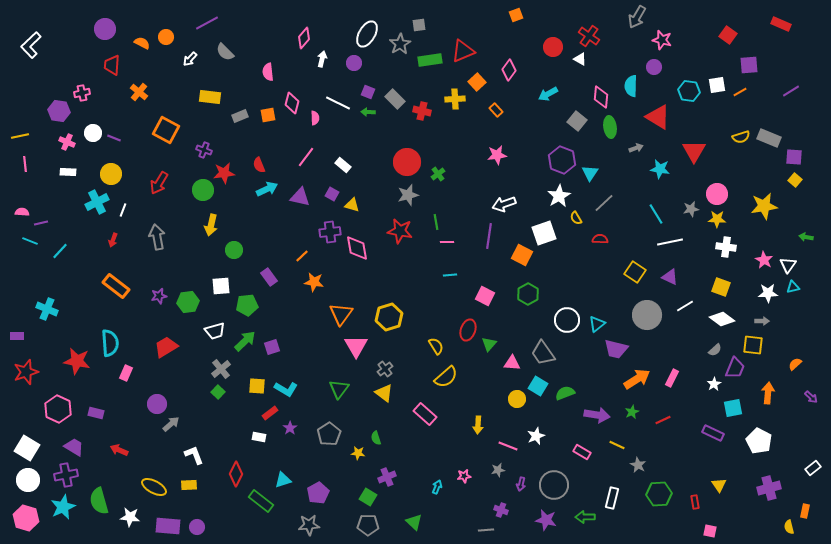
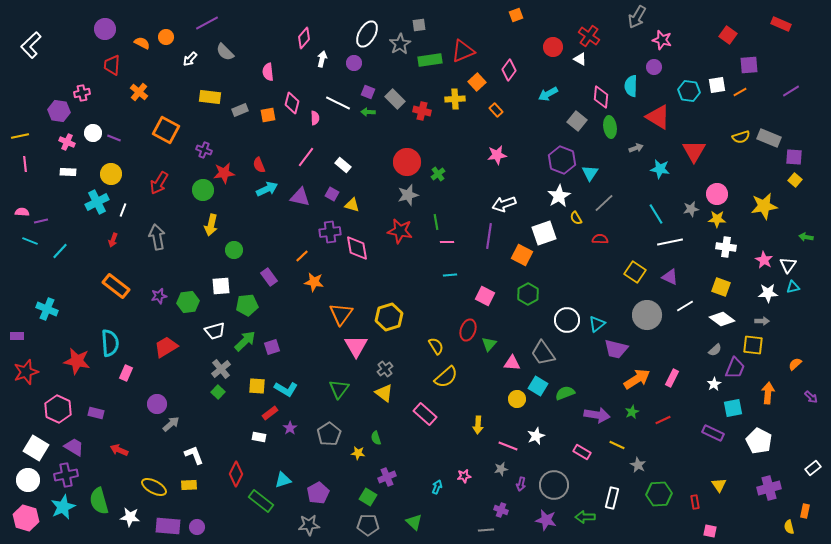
gray rectangle at (240, 116): moved 6 px up
purple line at (41, 223): moved 2 px up
white square at (27, 448): moved 9 px right
gray star at (498, 470): moved 3 px right, 1 px up
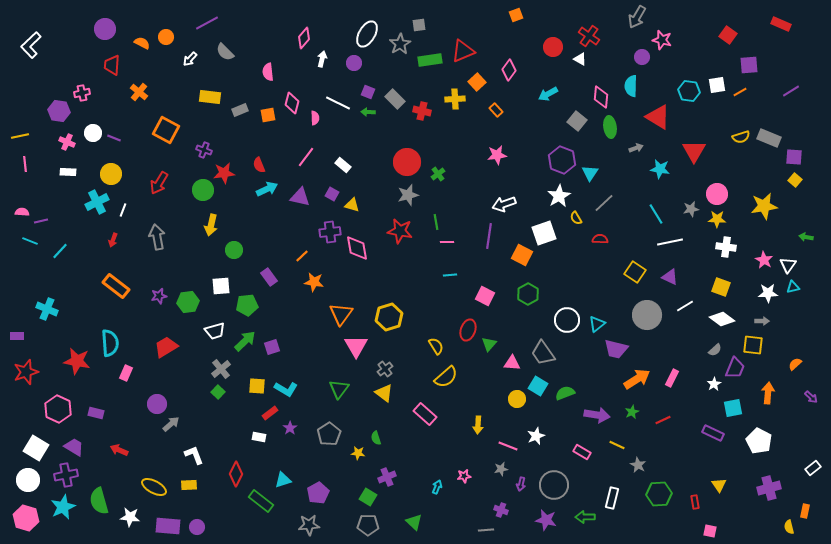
purple circle at (654, 67): moved 12 px left, 10 px up
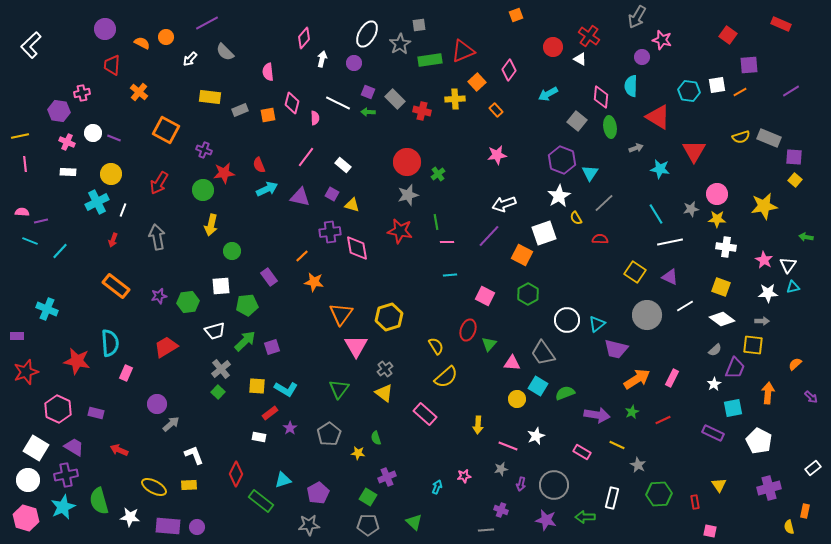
purple line at (489, 236): rotated 35 degrees clockwise
green circle at (234, 250): moved 2 px left, 1 px down
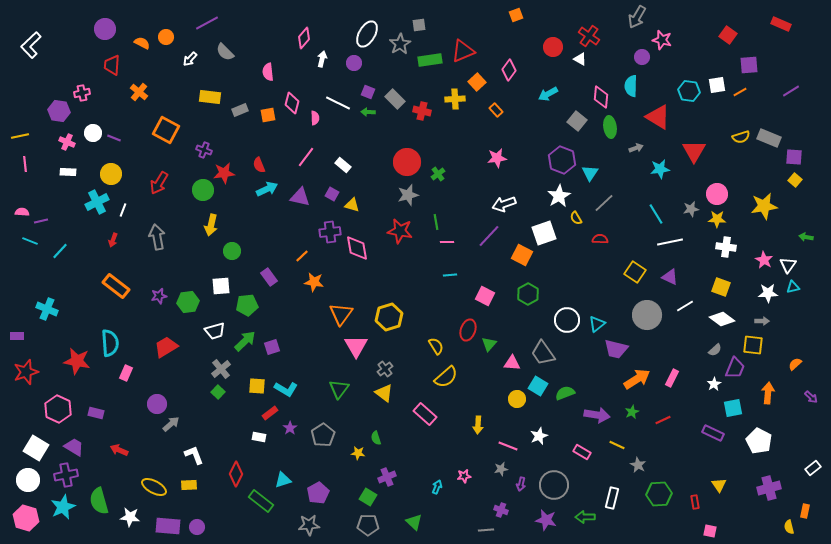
pink star at (497, 155): moved 3 px down
cyan star at (660, 169): rotated 18 degrees counterclockwise
gray pentagon at (329, 434): moved 6 px left, 1 px down
white star at (536, 436): moved 3 px right
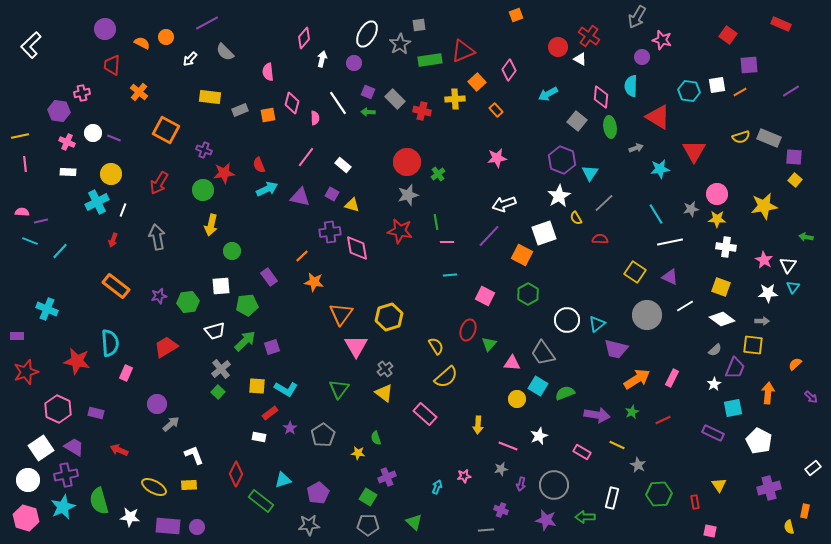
red circle at (553, 47): moved 5 px right
white line at (338, 103): rotated 30 degrees clockwise
cyan triangle at (793, 287): rotated 40 degrees counterclockwise
white square at (36, 448): moved 5 px right; rotated 25 degrees clockwise
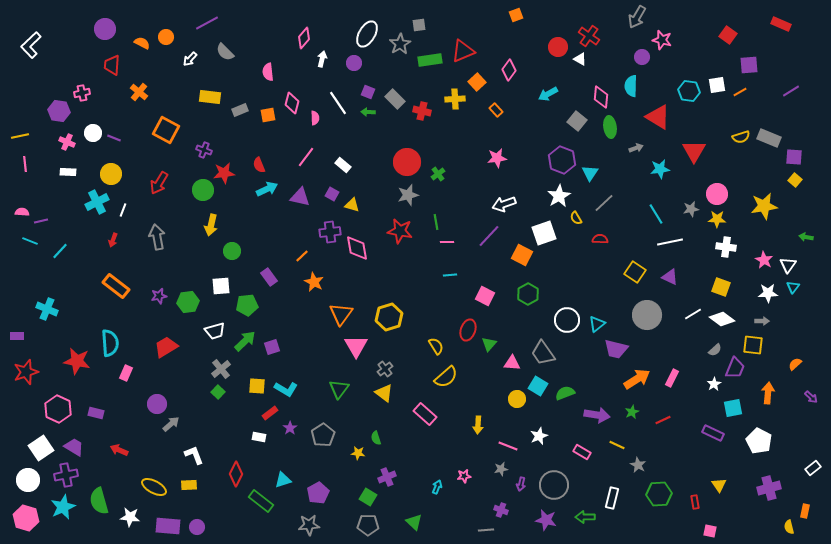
orange star at (314, 282): rotated 18 degrees clockwise
white line at (685, 306): moved 8 px right, 8 px down
